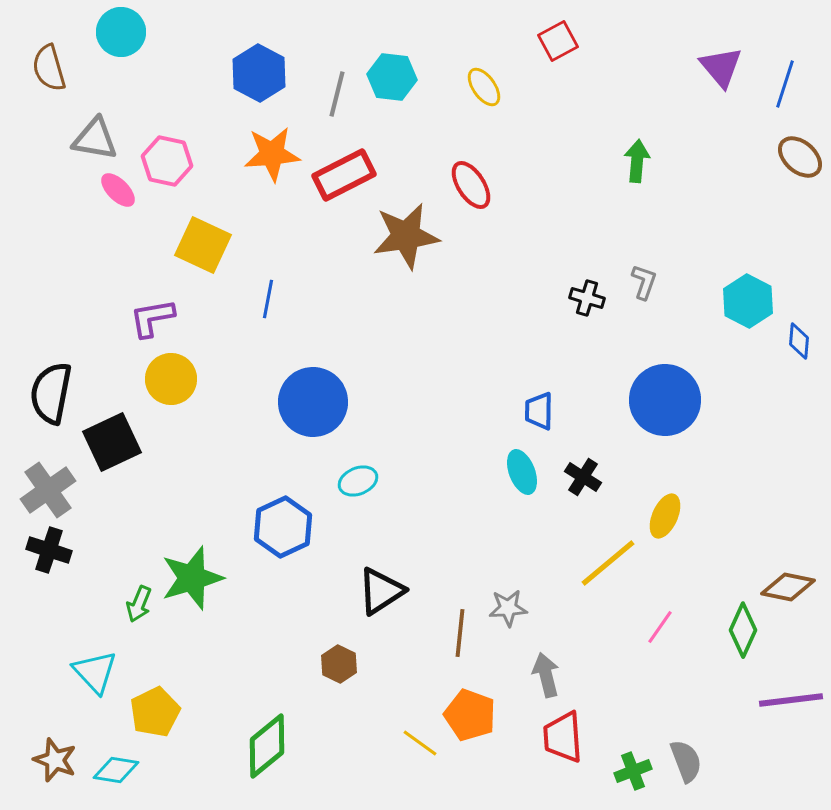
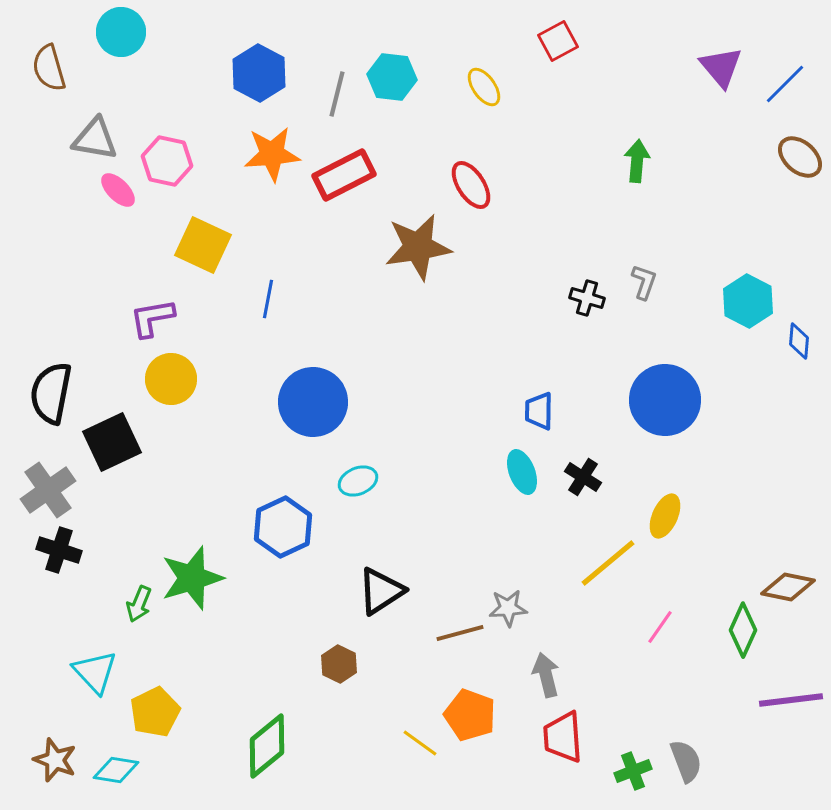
blue line at (785, 84): rotated 27 degrees clockwise
brown star at (406, 236): moved 12 px right, 11 px down
black cross at (49, 550): moved 10 px right
brown line at (460, 633): rotated 69 degrees clockwise
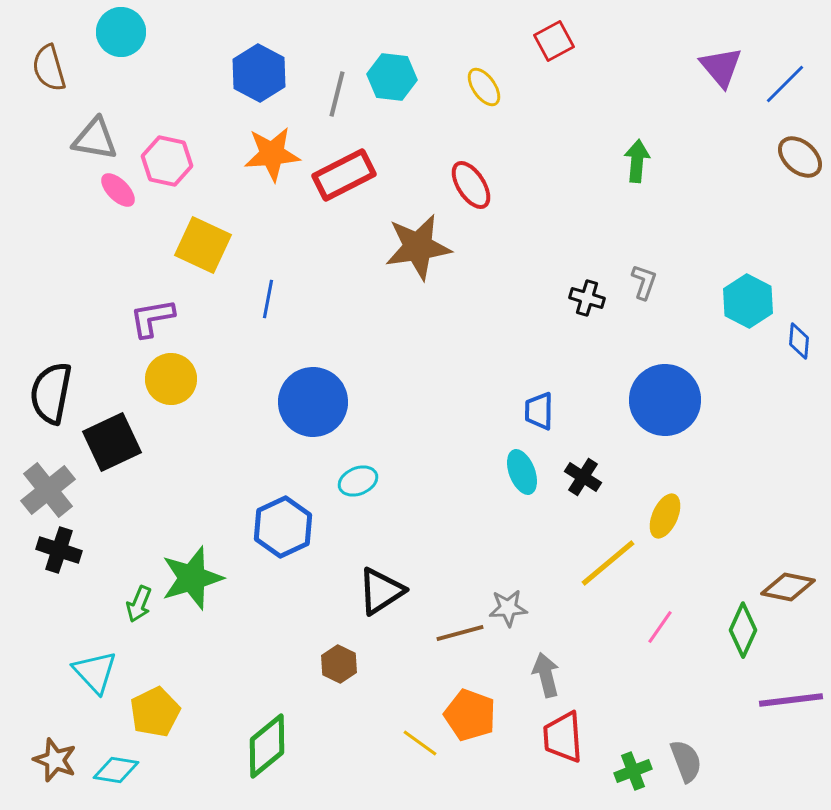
red square at (558, 41): moved 4 px left
gray cross at (48, 490): rotated 4 degrees counterclockwise
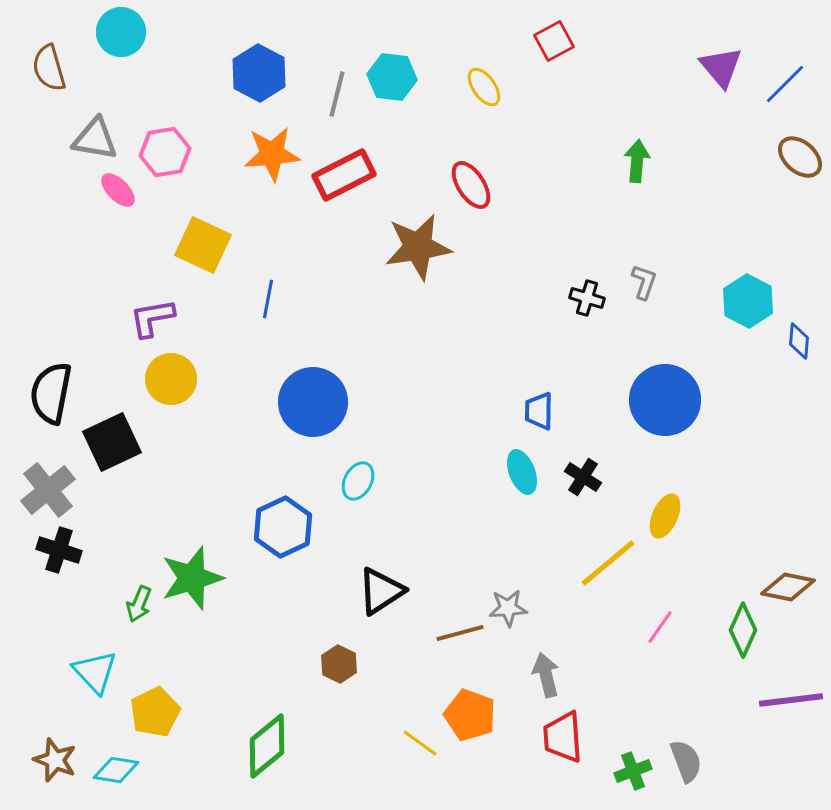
pink hexagon at (167, 161): moved 2 px left, 9 px up; rotated 21 degrees counterclockwise
cyan ellipse at (358, 481): rotated 39 degrees counterclockwise
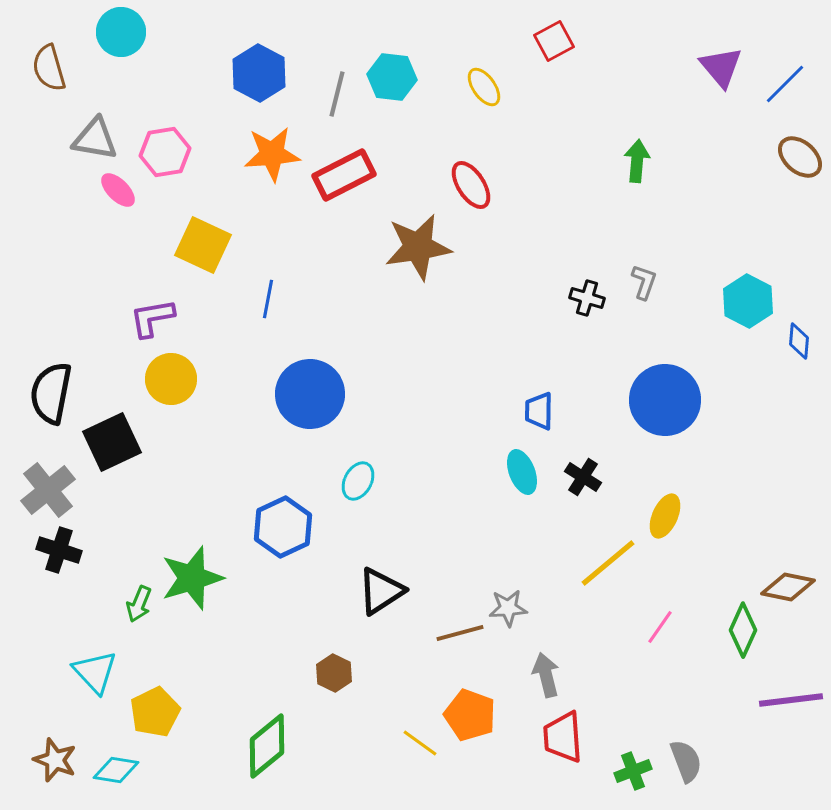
blue circle at (313, 402): moved 3 px left, 8 px up
brown hexagon at (339, 664): moved 5 px left, 9 px down
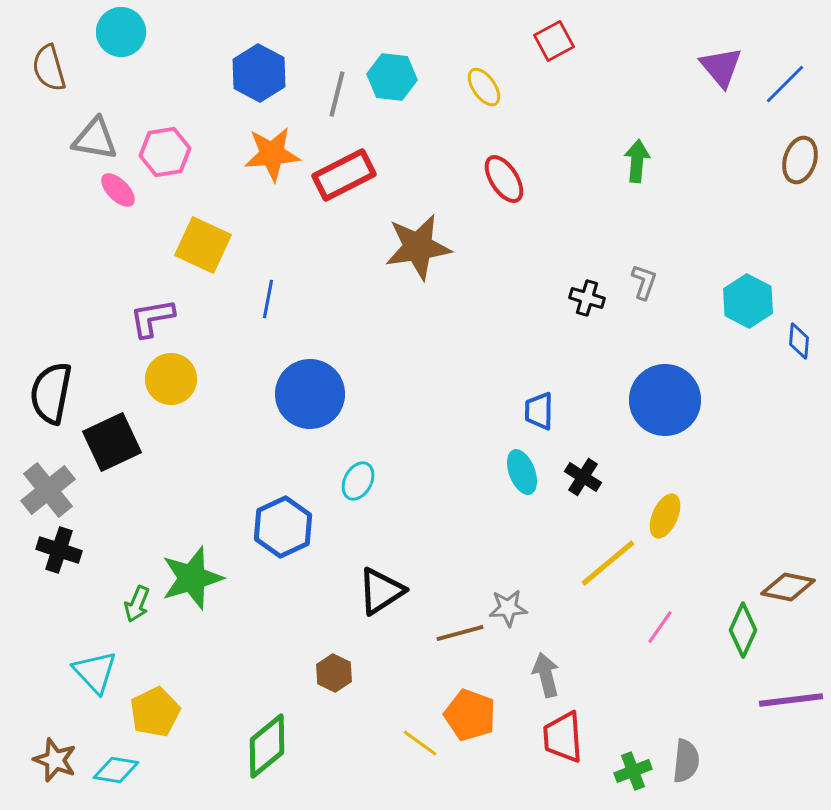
brown ellipse at (800, 157): moved 3 px down; rotated 66 degrees clockwise
red ellipse at (471, 185): moved 33 px right, 6 px up
green arrow at (139, 604): moved 2 px left
gray semicircle at (686, 761): rotated 27 degrees clockwise
